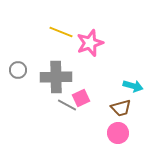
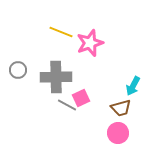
cyan arrow: rotated 102 degrees clockwise
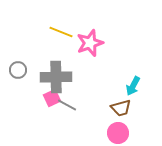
pink square: moved 29 px left
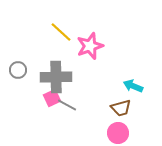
yellow line: rotated 20 degrees clockwise
pink star: moved 3 px down
cyan arrow: rotated 84 degrees clockwise
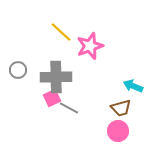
gray line: moved 2 px right, 3 px down
pink circle: moved 2 px up
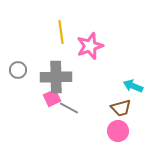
yellow line: rotated 40 degrees clockwise
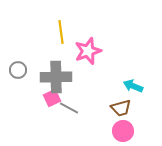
pink star: moved 2 px left, 5 px down
pink circle: moved 5 px right
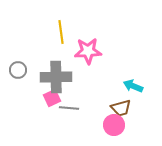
pink star: rotated 16 degrees clockwise
gray line: rotated 24 degrees counterclockwise
pink circle: moved 9 px left, 6 px up
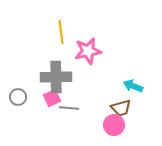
pink star: rotated 8 degrees counterclockwise
gray circle: moved 27 px down
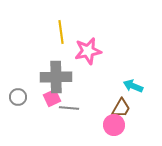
brown trapezoid: rotated 45 degrees counterclockwise
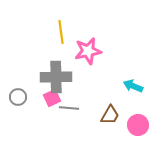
brown trapezoid: moved 11 px left, 7 px down
pink circle: moved 24 px right
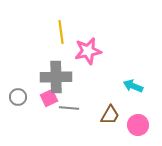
pink square: moved 3 px left
